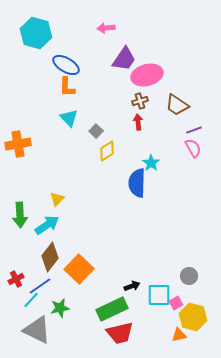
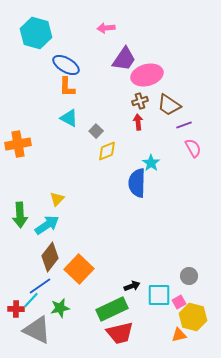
brown trapezoid: moved 8 px left
cyan triangle: rotated 18 degrees counterclockwise
purple line: moved 10 px left, 5 px up
yellow diamond: rotated 10 degrees clockwise
red cross: moved 30 px down; rotated 28 degrees clockwise
pink square: moved 3 px right, 1 px up
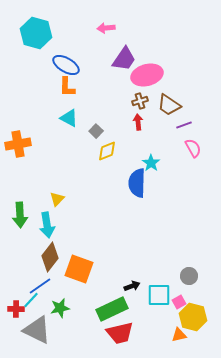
cyan arrow: rotated 115 degrees clockwise
orange square: rotated 24 degrees counterclockwise
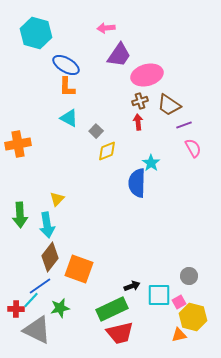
purple trapezoid: moved 5 px left, 4 px up
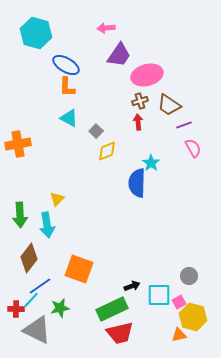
brown diamond: moved 21 px left, 1 px down
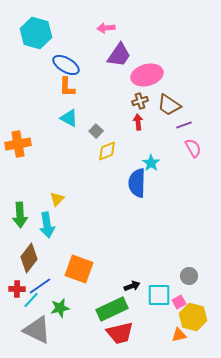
red cross: moved 1 px right, 20 px up
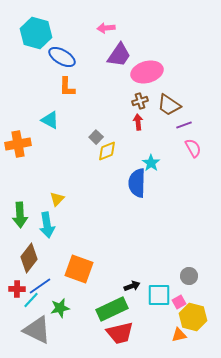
blue ellipse: moved 4 px left, 8 px up
pink ellipse: moved 3 px up
cyan triangle: moved 19 px left, 2 px down
gray square: moved 6 px down
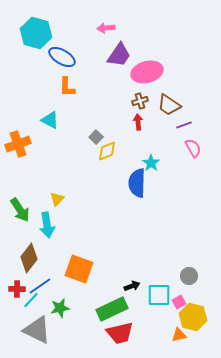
orange cross: rotated 10 degrees counterclockwise
green arrow: moved 5 px up; rotated 30 degrees counterclockwise
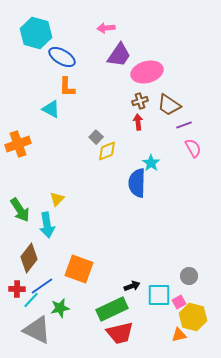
cyan triangle: moved 1 px right, 11 px up
blue line: moved 2 px right
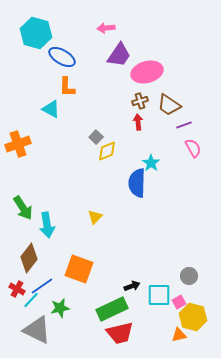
yellow triangle: moved 38 px right, 18 px down
green arrow: moved 3 px right, 2 px up
red cross: rotated 28 degrees clockwise
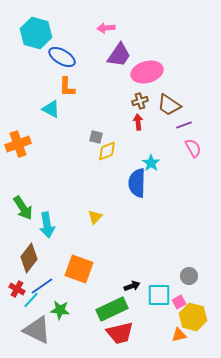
gray square: rotated 32 degrees counterclockwise
green star: moved 2 px down; rotated 18 degrees clockwise
